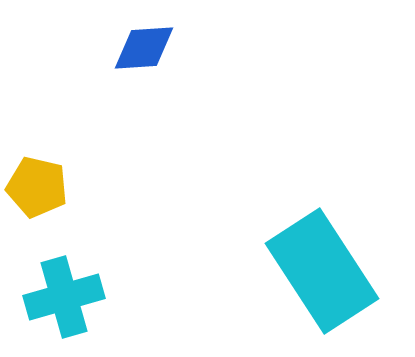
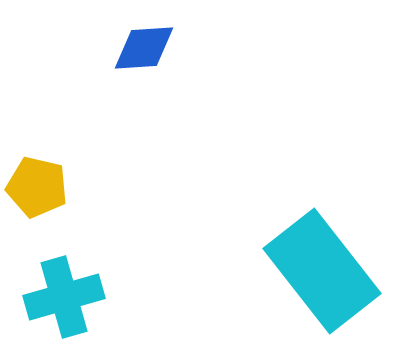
cyan rectangle: rotated 5 degrees counterclockwise
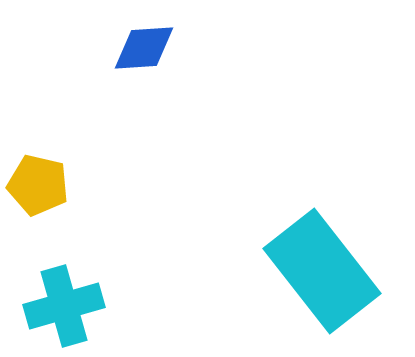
yellow pentagon: moved 1 px right, 2 px up
cyan cross: moved 9 px down
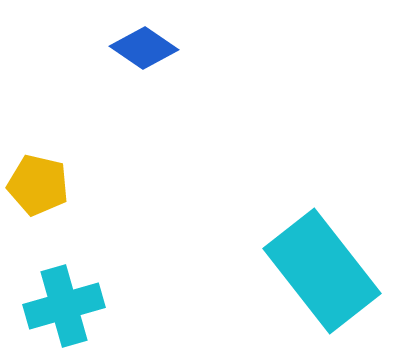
blue diamond: rotated 38 degrees clockwise
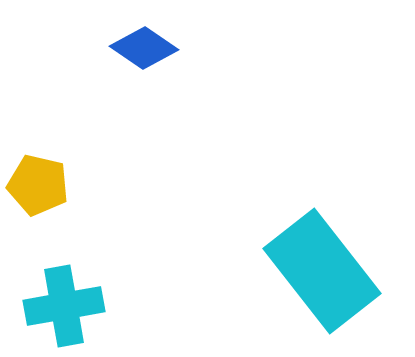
cyan cross: rotated 6 degrees clockwise
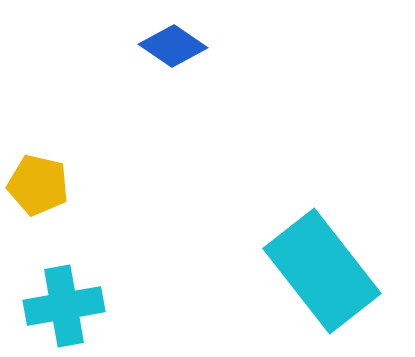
blue diamond: moved 29 px right, 2 px up
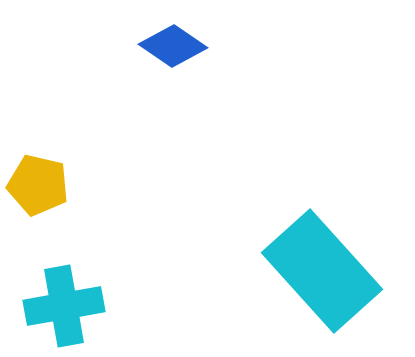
cyan rectangle: rotated 4 degrees counterclockwise
